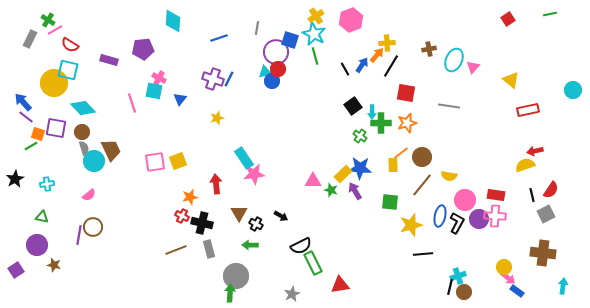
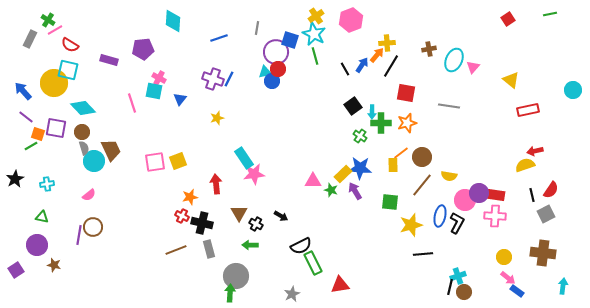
blue arrow at (23, 102): moved 11 px up
purple circle at (479, 219): moved 26 px up
yellow circle at (504, 267): moved 10 px up
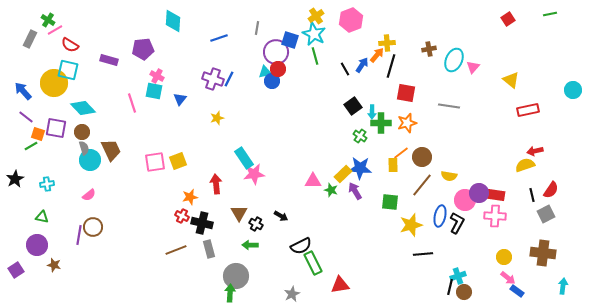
black line at (391, 66): rotated 15 degrees counterclockwise
pink cross at (159, 78): moved 2 px left, 2 px up
cyan circle at (94, 161): moved 4 px left, 1 px up
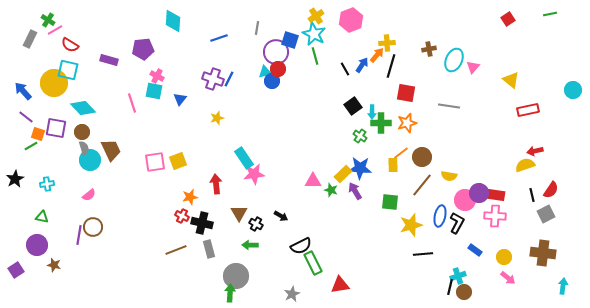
blue rectangle at (517, 291): moved 42 px left, 41 px up
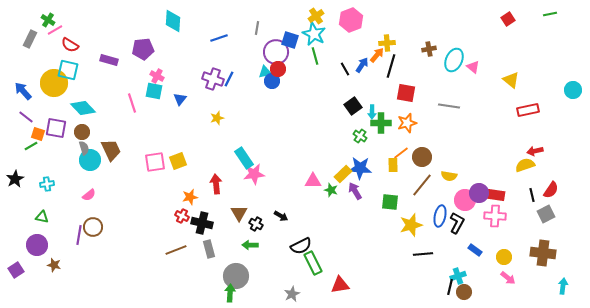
pink triangle at (473, 67): rotated 32 degrees counterclockwise
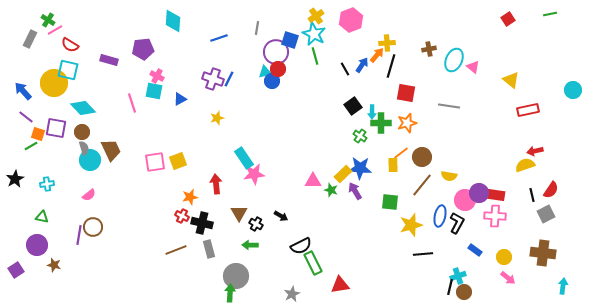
blue triangle at (180, 99): rotated 24 degrees clockwise
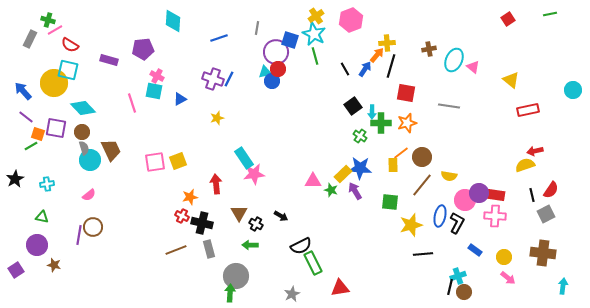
green cross at (48, 20): rotated 16 degrees counterclockwise
blue arrow at (362, 65): moved 3 px right, 4 px down
red triangle at (340, 285): moved 3 px down
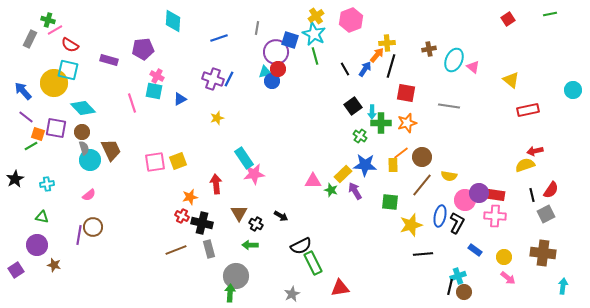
blue star at (360, 168): moved 5 px right, 3 px up
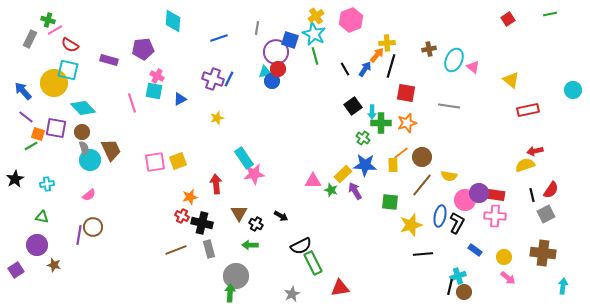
green cross at (360, 136): moved 3 px right, 2 px down
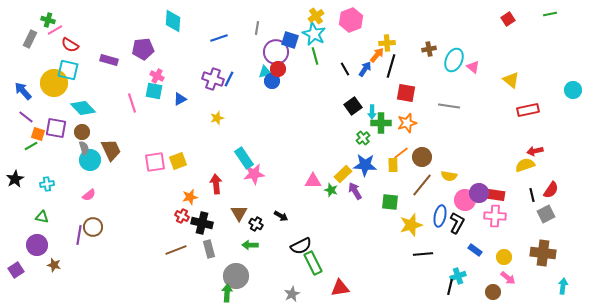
green cross at (363, 138): rotated 16 degrees clockwise
brown circle at (464, 292): moved 29 px right
green arrow at (230, 293): moved 3 px left
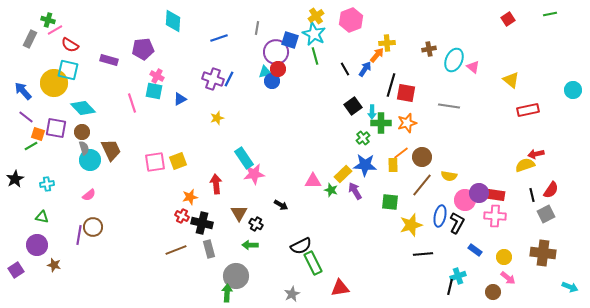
black line at (391, 66): moved 19 px down
red arrow at (535, 151): moved 1 px right, 3 px down
black arrow at (281, 216): moved 11 px up
cyan arrow at (563, 286): moved 7 px right, 1 px down; rotated 105 degrees clockwise
